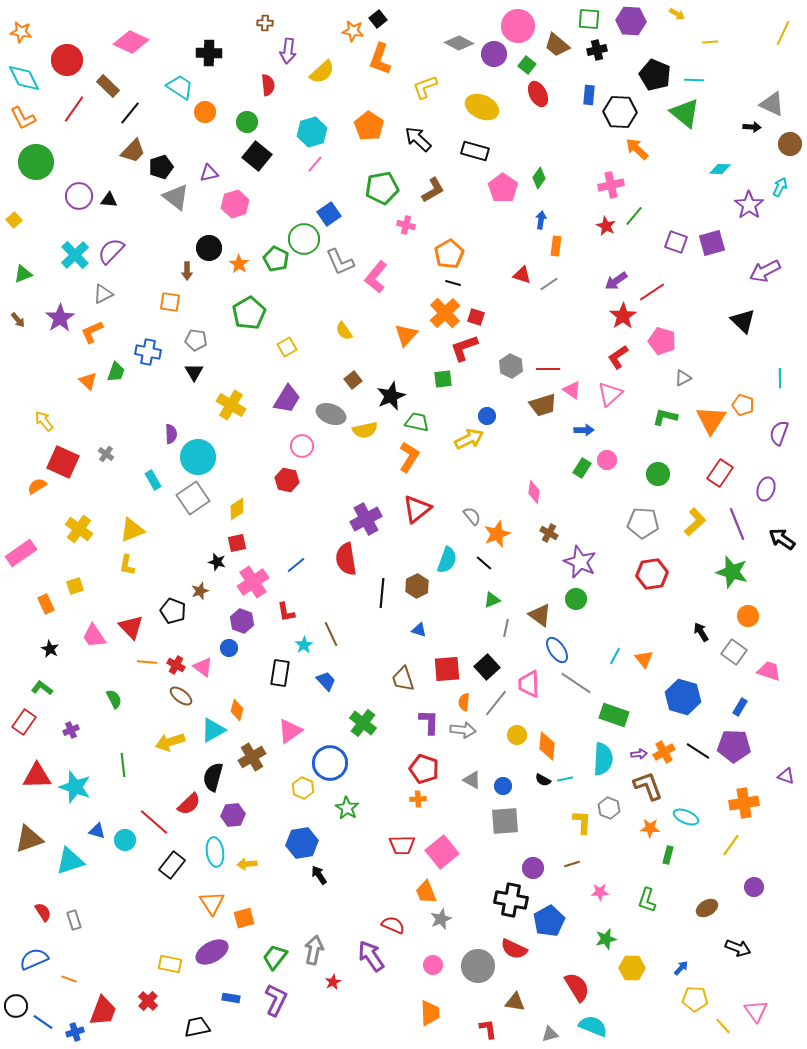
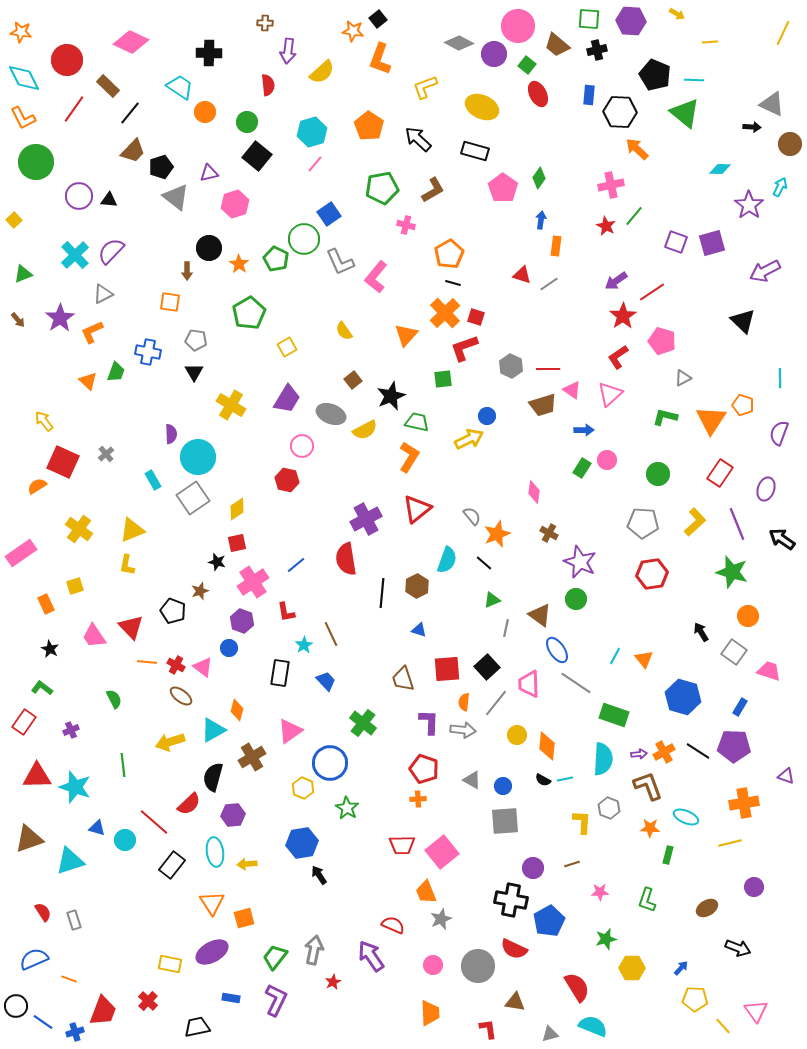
yellow semicircle at (365, 430): rotated 15 degrees counterclockwise
gray cross at (106, 454): rotated 14 degrees clockwise
blue triangle at (97, 831): moved 3 px up
yellow line at (731, 845): moved 1 px left, 2 px up; rotated 40 degrees clockwise
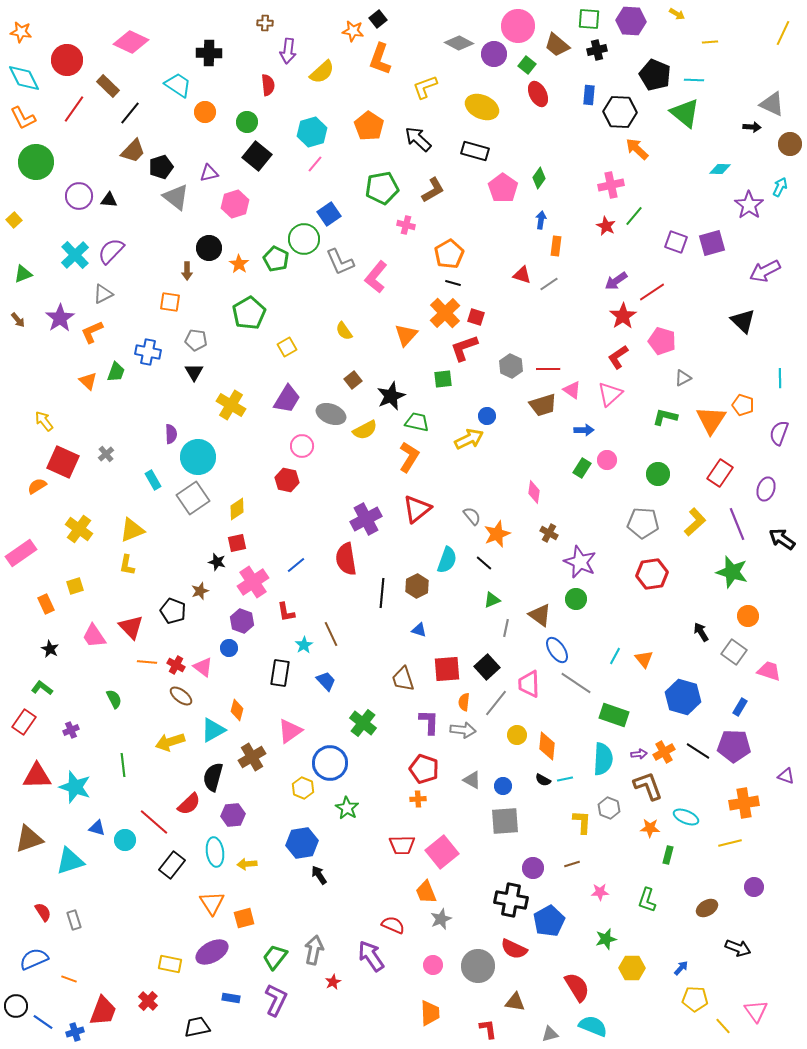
cyan trapezoid at (180, 87): moved 2 px left, 2 px up
